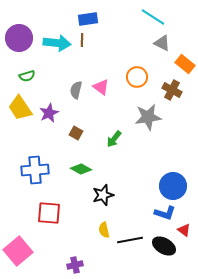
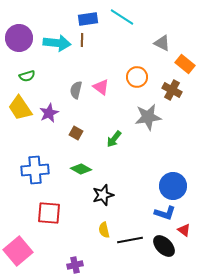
cyan line: moved 31 px left
black ellipse: rotated 15 degrees clockwise
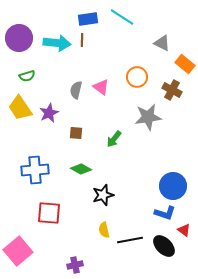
brown square: rotated 24 degrees counterclockwise
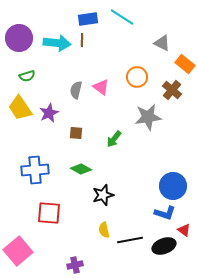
brown cross: rotated 12 degrees clockwise
black ellipse: rotated 65 degrees counterclockwise
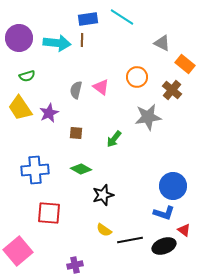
blue L-shape: moved 1 px left
yellow semicircle: rotated 42 degrees counterclockwise
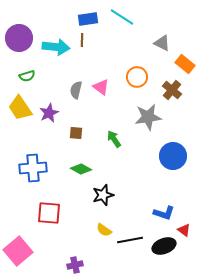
cyan arrow: moved 1 px left, 4 px down
green arrow: rotated 108 degrees clockwise
blue cross: moved 2 px left, 2 px up
blue circle: moved 30 px up
